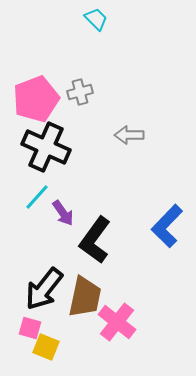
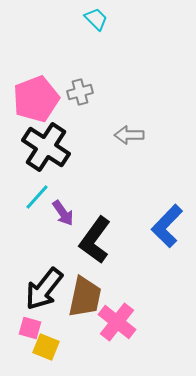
black cross: rotated 9 degrees clockwise
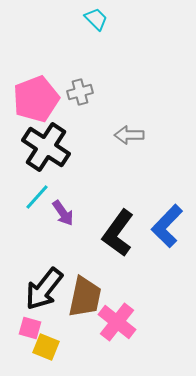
black L-shape: moved 23 px right, 7 px up
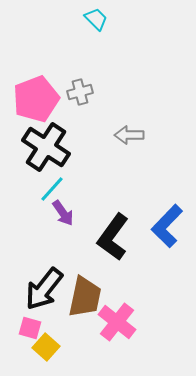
cyan line: moved 15 px right, 8 px up
black L-shape: moved 5 px left, 4 px down
yellow square: rotated 20 degrees clockwise
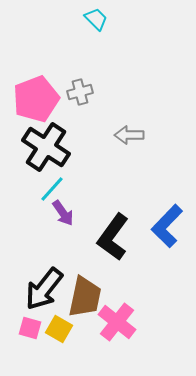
yellow square: moved 13 px right, 18 px up; rotated 12 degrees counterclockwise
